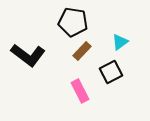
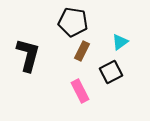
brown rectangle: rotated 18 degrees counterclockwise
black L-shape: rotated 112 degrees counterclockwise
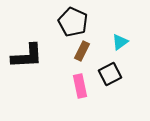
black pentagon: rotated 16 degrees clockwise
black L-shape: moved 1 px left, 1 px down; rotated 72 degrees clockwise
black square: moved 1 px left, 2 px down
pink rectangle: moved 5 px up; rotated 15 degrees clockwise
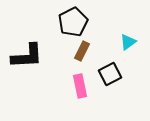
black pentagon: rotated 20 degrees clockwise
cyan triangle: moved 8 px right
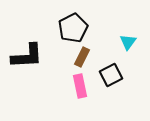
black pentagon: moved 6 px down
cyan triangle: rotated 18 degrees counterclockwise
brown rectangle: moved 6 px down
black square: moved 1 px right, 1 px down
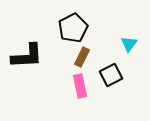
cyan triangle: moved 1 px right, 2 px down
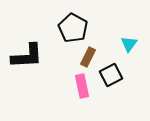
black pentagon: rotated 16 degrees counterclockwise
brown rectangle: moved 6 px right
pink rectangle: moved 2 px right
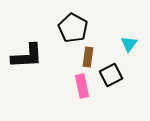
brown rectangle: rotated 18 degrees counterclockwise
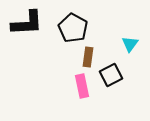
cyan triangle: moved 1 px right
black L-shape: moved 33 px up
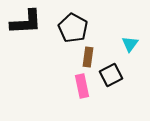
black L-shape: moved 1 px left, 1 px up
